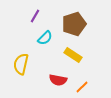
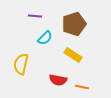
purple line: rotated 64 degrees clockwise
orange line: rotated 56 degrees clockwise
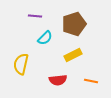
yellow rectangle: rotated 60 degrees counterclockwise
red semicircle: rotated 18 degrees counterclockwise
orange line: moved 9 px right, 6 px up
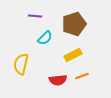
orange line: moved 9 px left, 5 px up; rotated 32 degrees counterclockwise
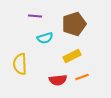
cyan semicircle: rotated 28 degrees clockwise
yellow rectangle: moved 1 px left, 1 px down
yellow semicircle: moved 1 px left; rotated 15 degrees counterclockwise
orange line: moved 1 px down
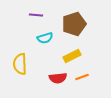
purple line: moved 1 px right, 1 px up
red semicircle: moved 2 px up
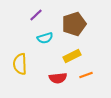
purple line: rotated 48 degrees counterclockwise
orange line: moved 4 px right, 2 px up
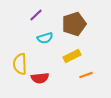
red semicircle: moved 18 px left
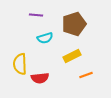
purple line: rotated 48 degrees clockwise
